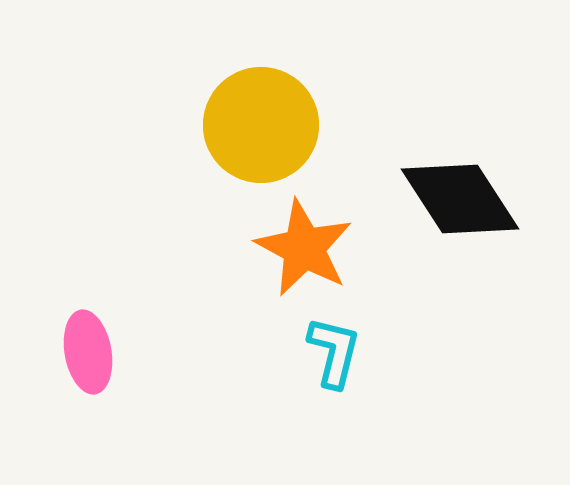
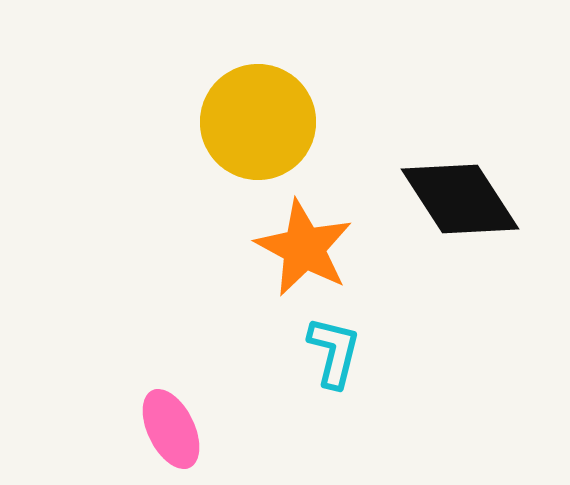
yellow circle: moved 3 px left, 3 px up
pink ellipse: moved 83 px right, 77 px down; rotated 16 degrees counterclockwise
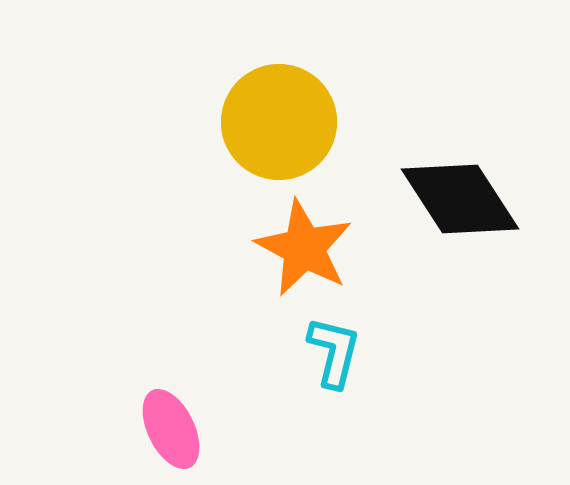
yellow circle: moved 21 px right
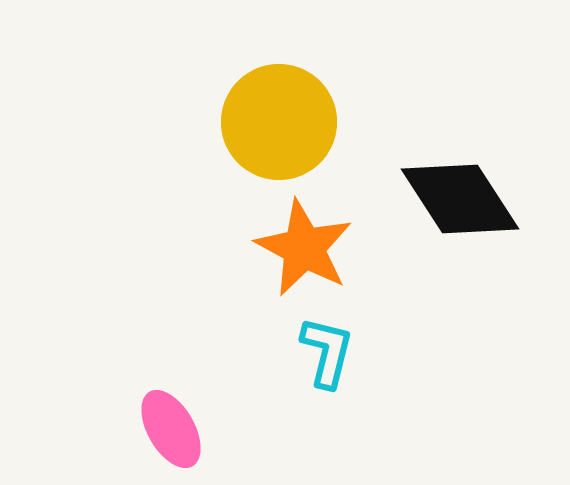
cyan L-shape: moved 7 px left
pink ellipse: rotated 4 degrees counterclockwise
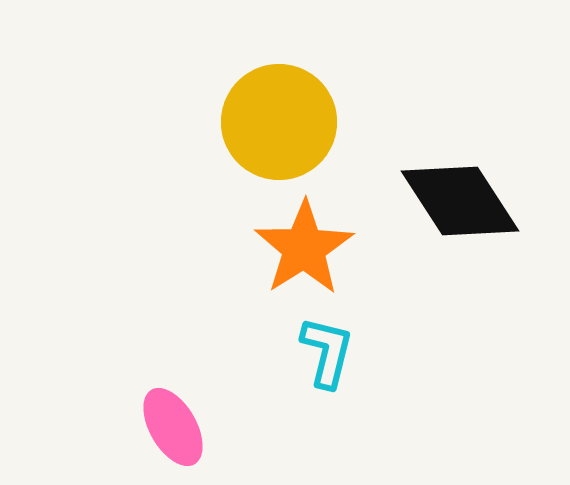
black diamond: moved 2 px down
orange star: rotated 12 degrees clockwise
pink ellipse: moved 2 px right, 2 px up
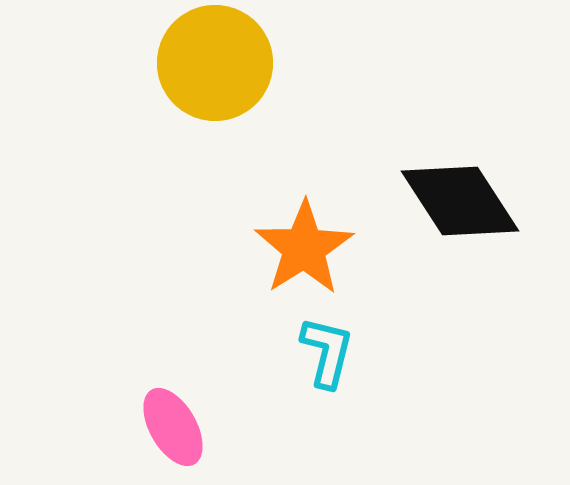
yellow circle: moved 64 px left, 59 px up
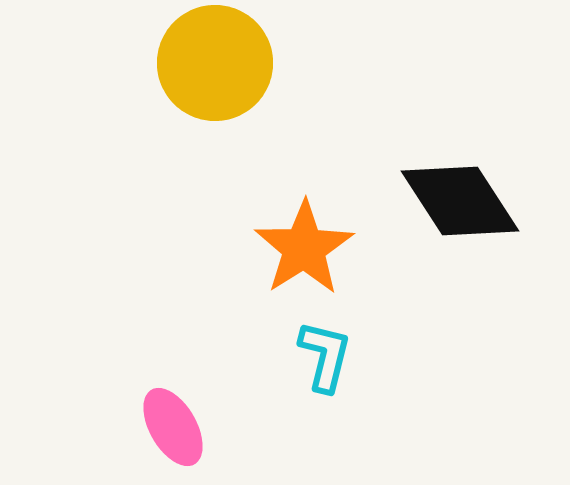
cyan L-shape: moved 2 px left, 4 px down
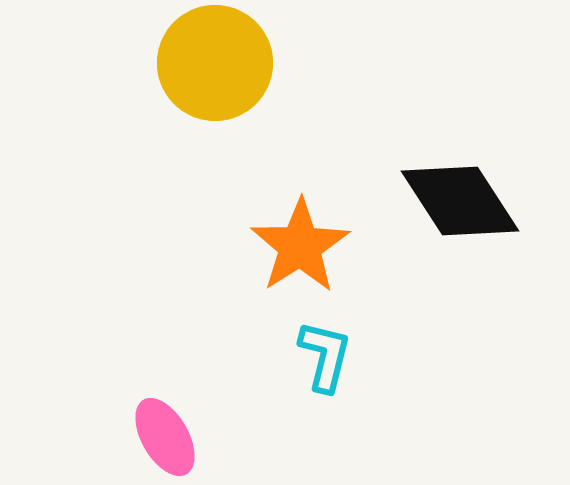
orange star: moved 4 px left, 2 px up
pink ellipse: moved 8 px left, 10 px down
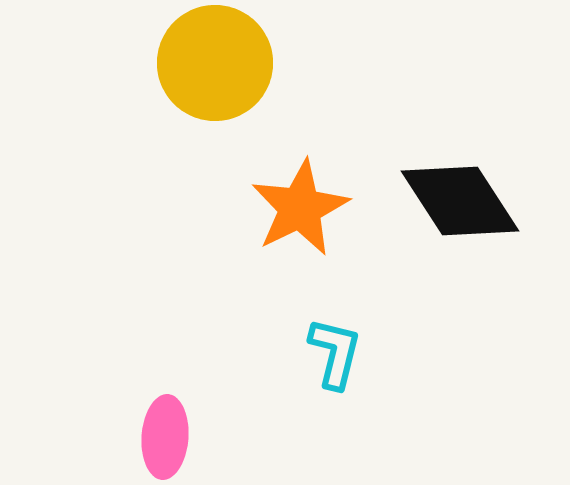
orange star: moved 38 px up; rotated 6 degrees clockwise
cyan L-shape: moved 10 px right, 3 px up
pink ellipse: rotated 34 degrees clockwise
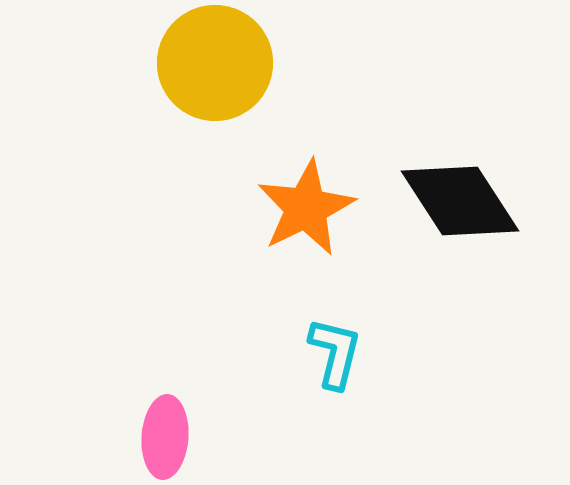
orange star: moved 6 px right
